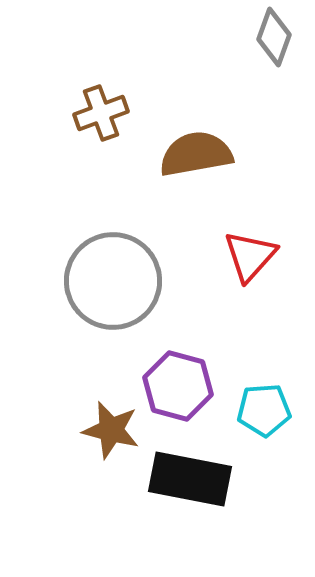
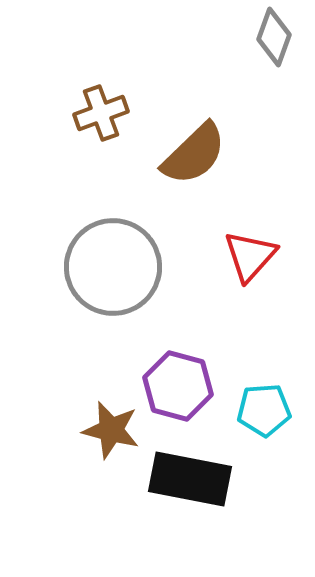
brown semicircle: moved 2 px left; rotated 146 degrees clockwise
gray circle: moved 14 px up
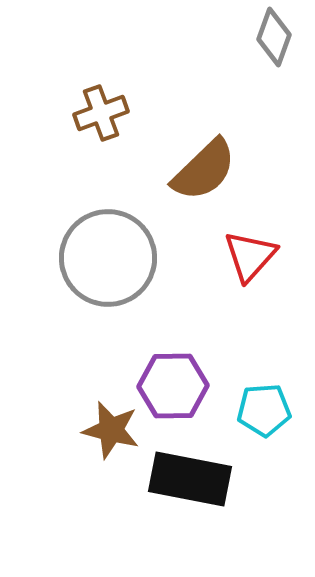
brown semicircle: moved 10 px right, 16 px down
gray circle: moved 5 px left, 9 px up
purple hexagon: moved 5 px left; rotated 16 degrees counterclockwise
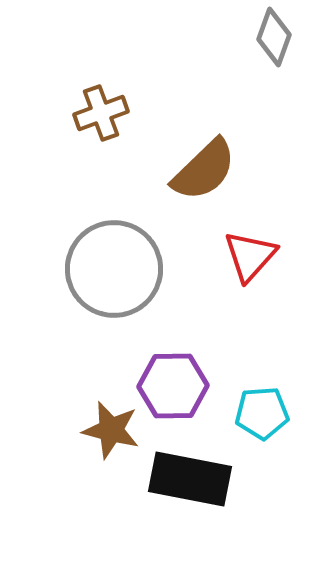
gray circle: moved 6 px right, 11 px down
cyan pentagon: moved 2 px left, 3 px down
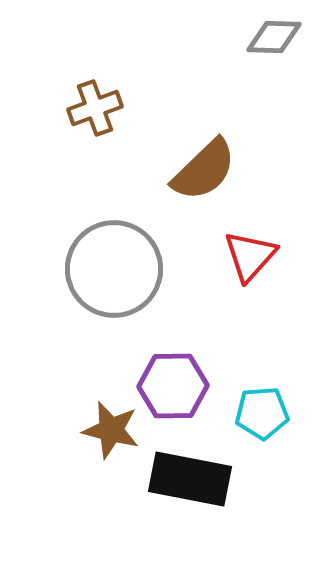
gray diamond: rotated 72 degrees clockwise
brown cross: moved 6 px left, 5 px up
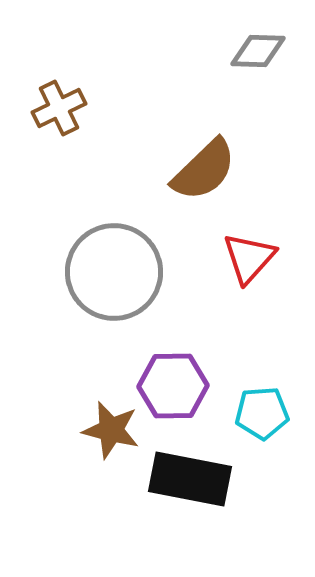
gray diamond: moved 16 px left, 14 px down
brown cross: moved 36 px left; rotated 6 degrees counterclockwise
red triangle: moved 1 px left, 2 px down
gray circle: moved 3 px down
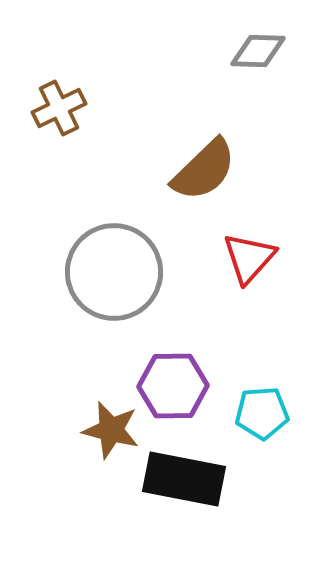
black rectangle: moved 6 px left
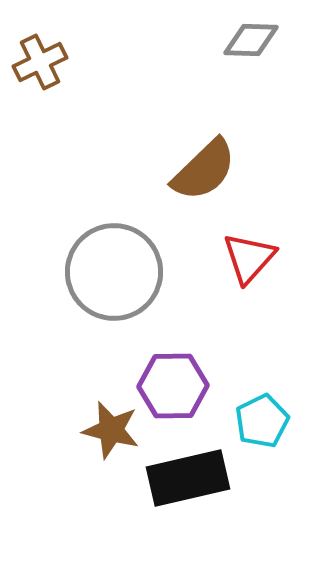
gray diamond: moved 7 px left, 11 px up
brown cross: moved 19 px left, 46 px up
cyan pentagon: moved 8 px down; rotated 22 degrees counterclockwise
black rectangle: moved 4 px right, 1 px up; rotated 24 degrees counterclockwise
